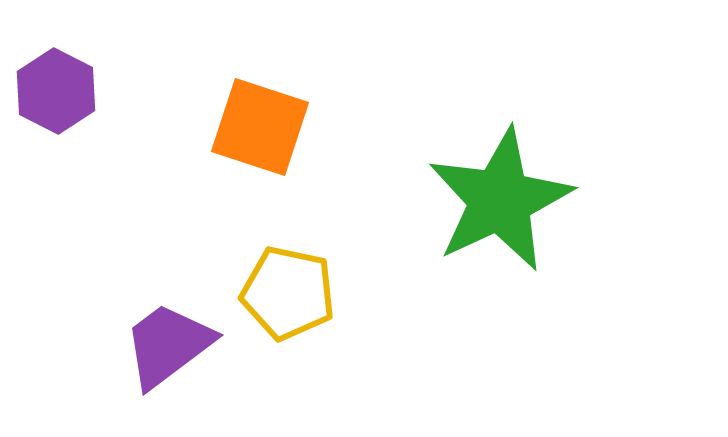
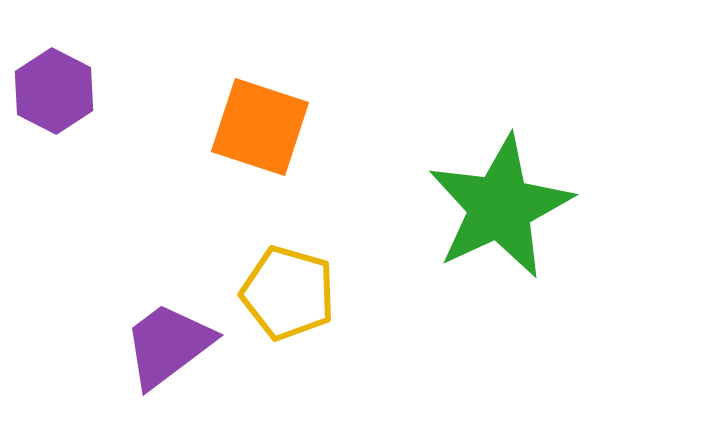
purple hexagon: moved 2 px left
green star: moved 7 px down
yellow pentagon: rotated 4 degrees clockwise
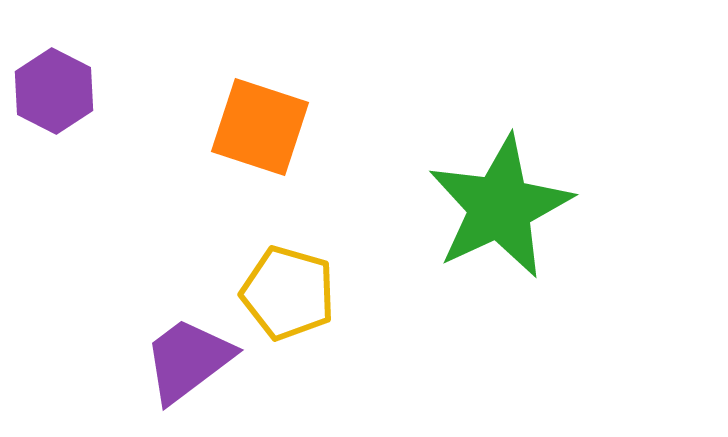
purple trapezoid: moved 20 px right, 15 px down
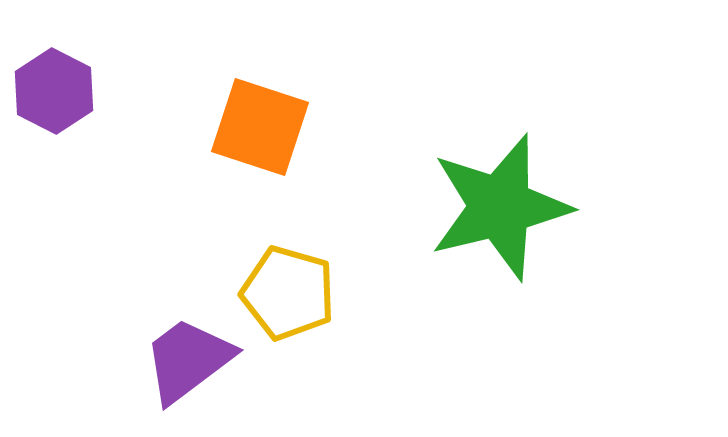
green star: rotated 11 degrees clockwise
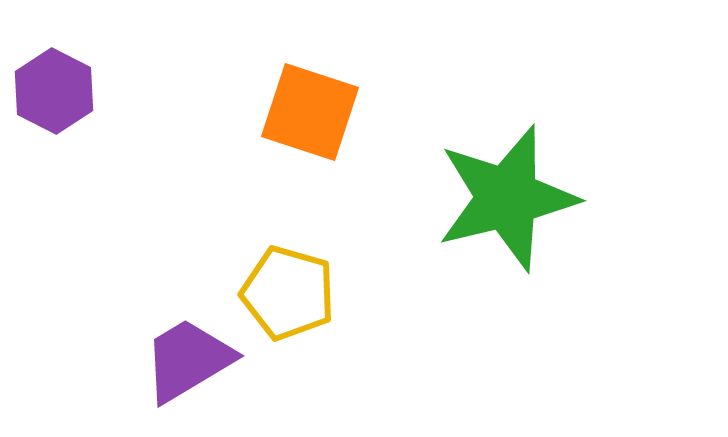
orange square: moved 50 px right, 15 px up
green star: moved 7 px right, 9 px up
purple trapezoid: rotated 6 degrees clockwise
